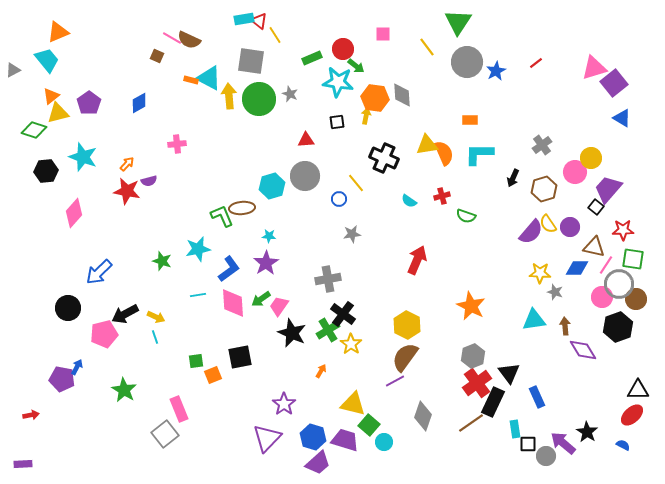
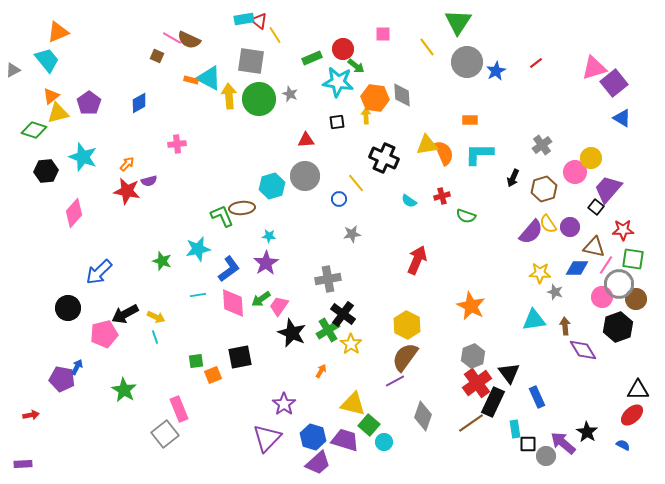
yellow arrow at (366, 116): rotated 14 degrees counterclockwise
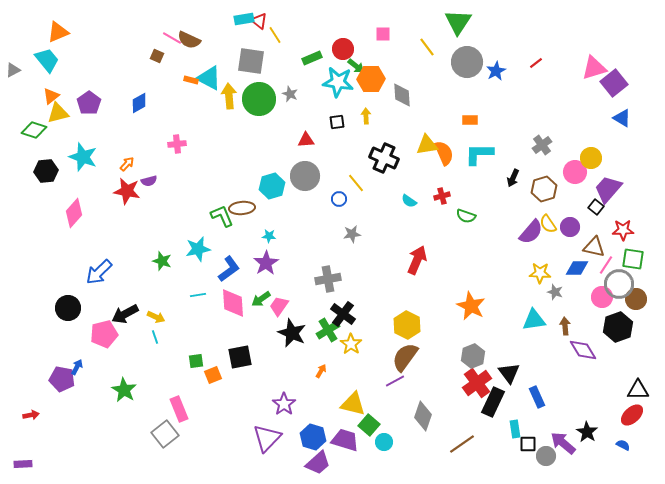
orange hexagon at (375, 98): moved 4 px left, 19 px up; rotated 8 degrees counterclockwise
brown line at (471, 423): moved 9 px left, 21 px down
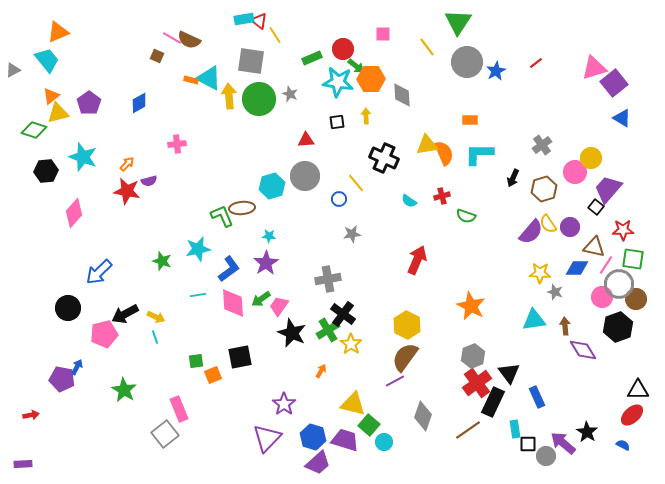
brown line at (462, 444): moved 6 px right, 14 px up
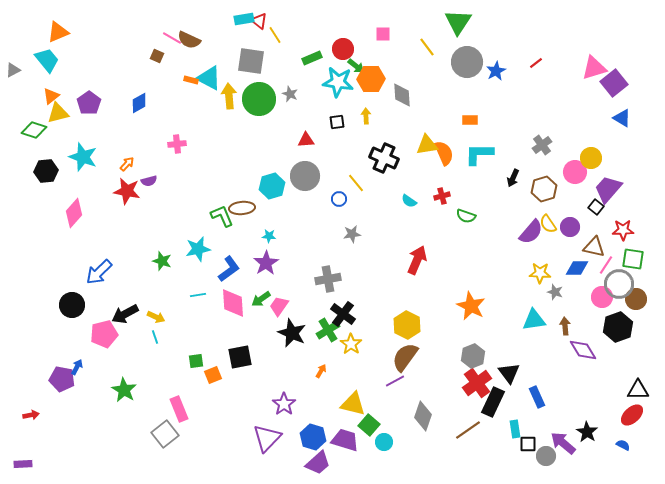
black circle at (68, 308): moved 4 px right, 3 px up
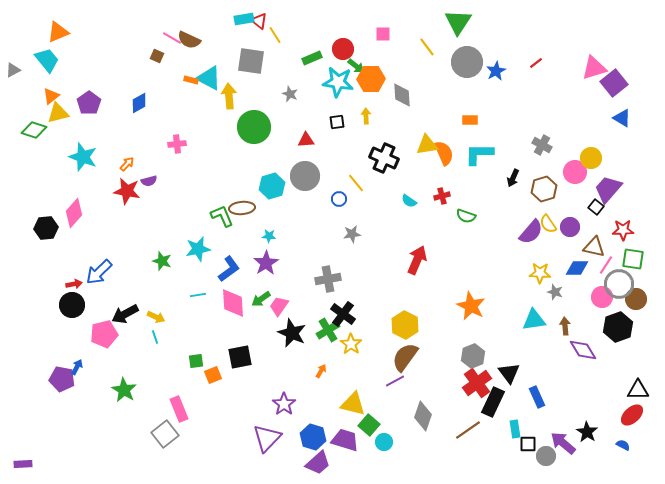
green circle at (259, 99): moved 5 px left, 28 px down
gray cross at (542, 145): rotated 24 degrees counterclockwise
black hexagon at (46, 171): moved 57 px down
yellow hexagon at (407, 325): moved 2 px left
red arrow at (31, 415): moved 43 px right, 131 px up
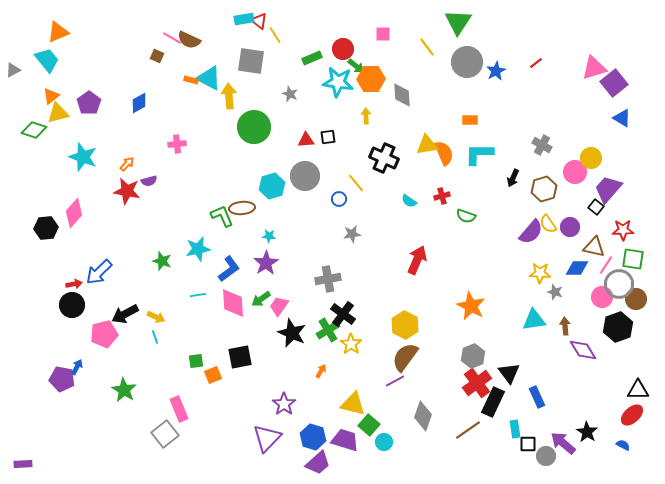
black square at (337, 122): moved 9 px left, 15 px down
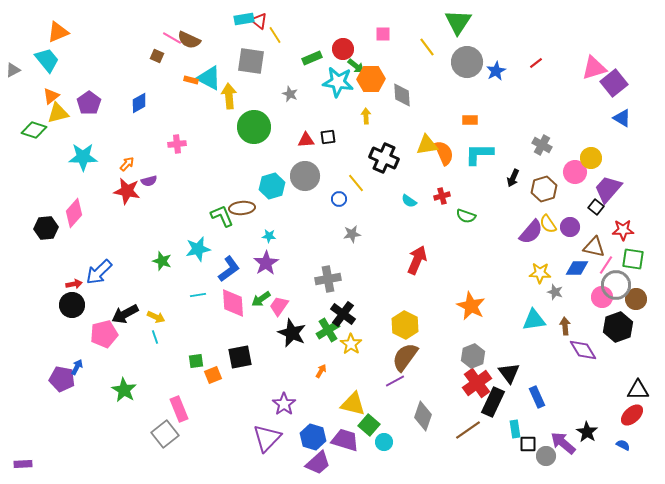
cyan star at (83, 157): rotated 20 degrees counterclockwise
gray circle at (619, 284): moved 3 px left, 1 px down
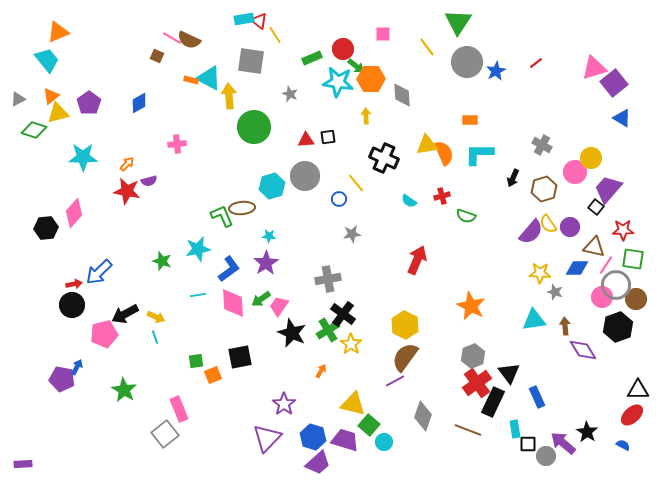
gray triangle at (13, 70): moved 5 px right, 29 px down
brown line at (468, 430): rotated 56 degrees clockwise
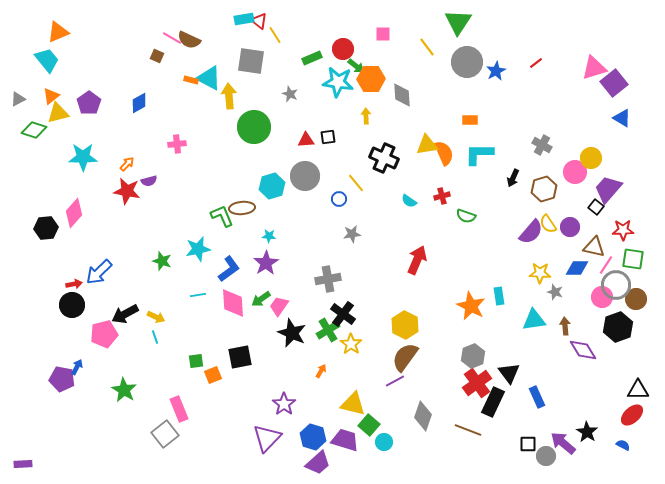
cyan rectangle at (515, 429): moved 16 px left, 133 px up
